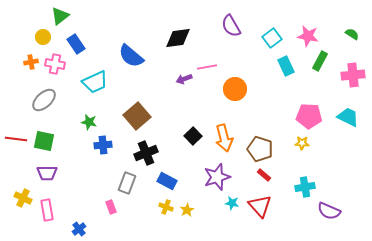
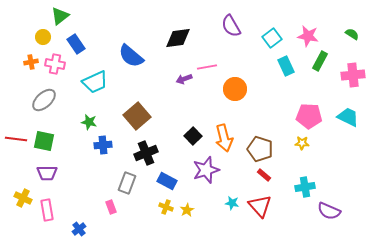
purple star at (217, 177): moved 11 px left, 7 px up
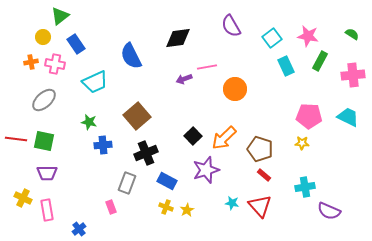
blue semicircle at (131, 56): rotated 24 degrees clockwise
orange arrow at (224, 138): rotated 60 degrees clockwise
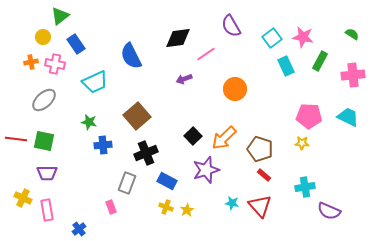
pink star at (308, 36): moved 5 px left, 1 px down
pink line at (207, 67): moved 1 px left, 13 px up; rotated 24 degrees counterclockwise
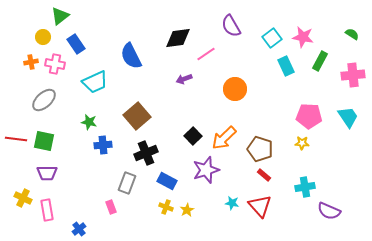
cyan trapezoid at (348, 117): rotated 30 degrees clockwise
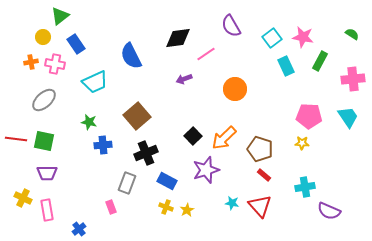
pink cross at (353, 75): moved 4 px down
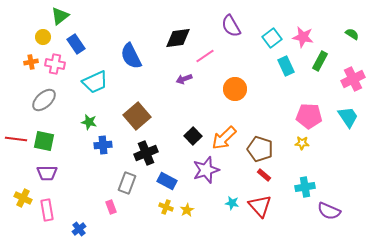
pink line at (206, 54): moved 1 px left, 2 px down
pink cross at (353, 79): rotated 20 degrees counterclockwise
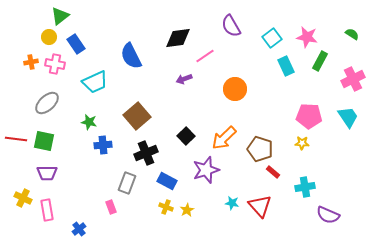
yellow circle at (43, 37): moved 6 px right
pink star at (303, 37): moved 4 px right
gray ellipse at (44, 100): moved 3 px right, 3 px down
black square at (193, 136): moved 7 px left
red rectangle at (264, 175): moved 9 px right, 3 px up
purple semicircle at (329, 211): moved 1 px left, 4 px down
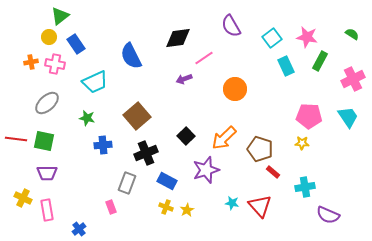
pink line at (205, 56): moved 1 px left, 2 px down
green star at (89, 122): moved 2 px left, 4 px up
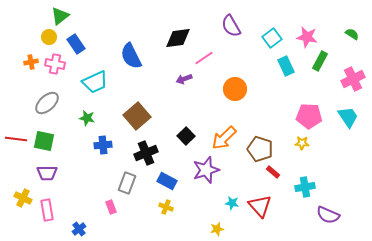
yellow star at (187, 210): moved 30 px right, 19 px down; rotated 16 degrees clockwise
